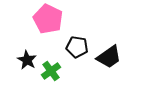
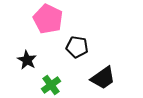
black trapezoid: moved 6 px left, 21 px down
green cross: moved 14 px down
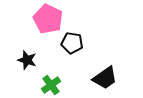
black pentagon: moved 5 px left, 4 px up
black star: rotated 12 degrees counterclockwise
black trapezoid: moved 2 px right
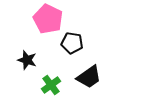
black trapezoid: moved 16 px left, 1 px up
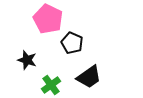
black pentagon: rotated 15 degrees clockwise
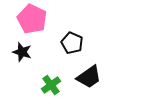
pink pentagon: moved 16 px left
black star: moved 5 px left, 8 px up
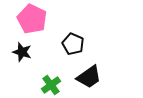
black pentagon: moved 1 px right, 1 px down
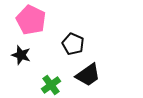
pink pentagon: moved 1 px left, 1 px down
black star: moved 1 px left, 3 px down
black trapezoid: moved 1 px left, 2 px up
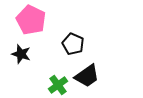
black star: moved 1 px up
black trapezoid: moved 1 px left, 1 px down
green cross: moved 7 px right
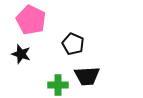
black trapezoid: rotated 32 degrees clockwise
green cross: rotated 36 degrees clockwise
